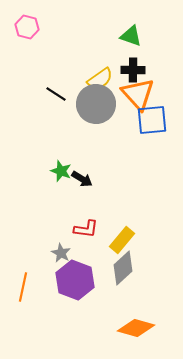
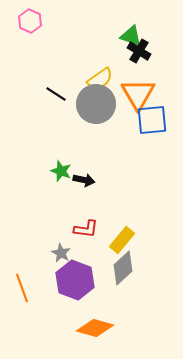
pink hexagon: moved 3 px right, 6 px up; rotated 10 degrees clockwise
black cross: moved 6 px right, 19 px up; rotated 30 degrees clockwise
orange triangle: rotated 12 degrees clockwise
black arrow: moved 2 px right, 1 px down; rotated 20 degrees counterclockwise
orange line: moved 1 px left, 1 px down; rotated 32 degrees counterclockwise
orange diamond: moved 41 px left
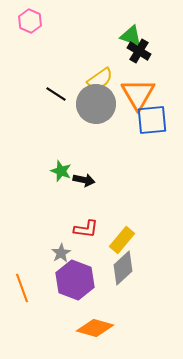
gray star: rotated 12 degrees clockwise
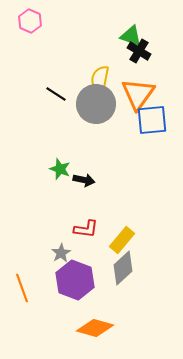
yellow semicircle: rotated 136 degrees clockwise
orange triangle: rotated 6 degrees clockwise
green star: moved 1 px left, 2 px up
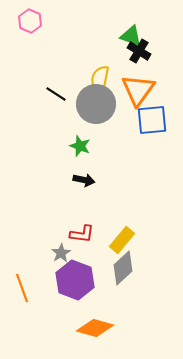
orange triangle: moved 4 px up
green star: moved 20 px right, 23 px up
red L-shape: moved 4 px left, 5 px down
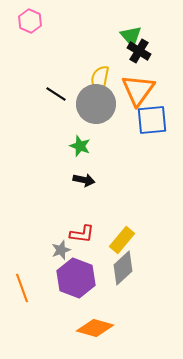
green triangle: rotated 30 degrees clockwise
gray star: moved 3 px up; rotated 12 degrees clockwise
purple hexagon: moved 1 px right, 2 px up
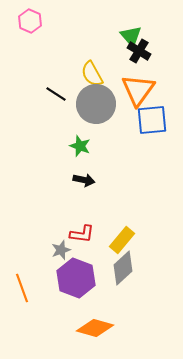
yellow semicircle: moved 8 px left, 5 px up; rotated 40 degrees counterclockwise
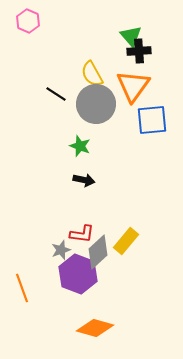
pink hexagon: moved 2 px left
black cross: rotated 35 degrees counterclockwise
orange triangle: moved 5 px left, 4 px up
yellow rectangle: moved 4 px right, 1 px down
gray diamond: moved 25 px left, 16 px up
purple hexagon: moved 2 px right, 4 px up
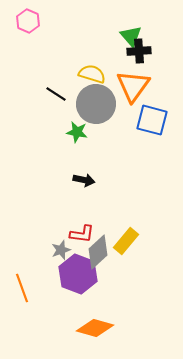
yellow semicircle: rotated 136 degrees clockwise
blue square: rotated 20 degrees clockwise
green star: moved 3 px left, 14 px up; rotated 10 degrees counterclockwise
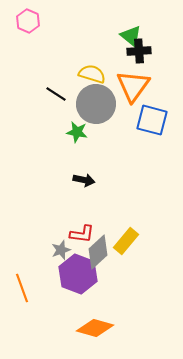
green triangle: rotated 10 degrees counterclockwise
